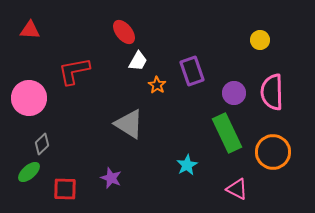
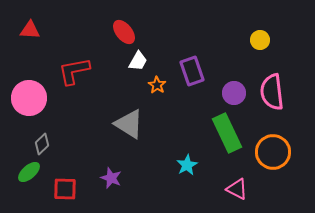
pink semicircle: rotated 6 degrees counterclockwise
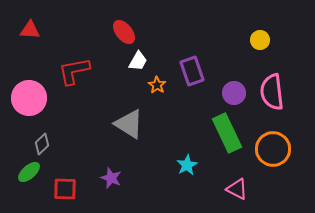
orange circle: moved 3 px up
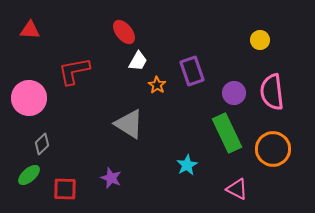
green ellipse: moved 3 px down
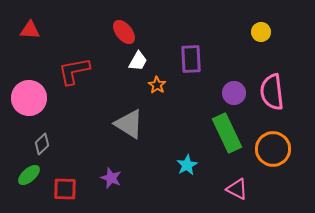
yellow circle: moved 1 px right, 8 px up
purple rectangle: moved 1 px left, 12 px up; rotated 16 degrees clockwise
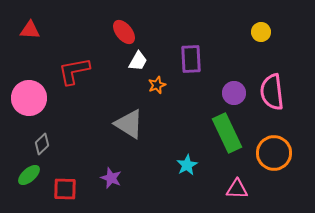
orange star: rotated 18 degrees clockwise
orange circle: moved 1 px right, 4 px down
pink triangle: rotated 25 degrees counterclockwise
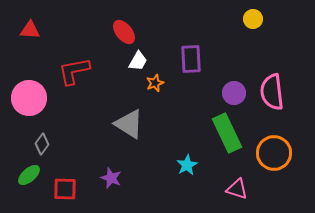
yellow circle: moved 8 px left, 13 px up
orange star: moved 2 px left, 2 px up
gray diamond: rotated 10 degrees counterclockwise
pink triangle: rotated 15 degrees clockwise
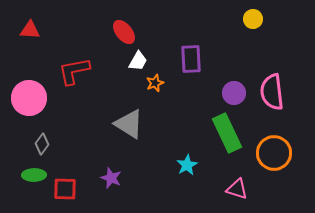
green ellipse: moved 5 px right; rotated 40 degrees clockwise
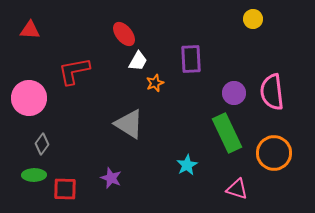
red ellipse: moved 2 px down
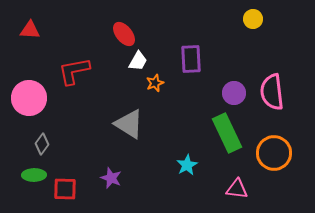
pink triangle: rotated 10 degrees counterclockwise
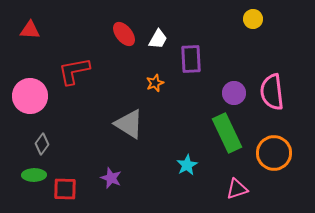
white trapezoid: moved 20 px right, 22 px up
pink circle: moved 1 px right, 2 px up
pink triangle: rotated 25 degrees counterclockwise
